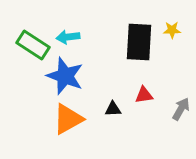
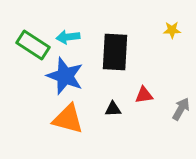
black rectangle: moved 24 px left, 10 px down
orange triangle: rotated 44 degrees clockwise
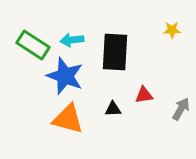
cyan arrow: moved 4 px right, 3 px down
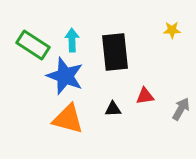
cyan arrow: rotated 95 degrees clockwise
black rectangle: rotated 9 degrees counterclockwise
red triangle: moved 1 px right, 1 px down
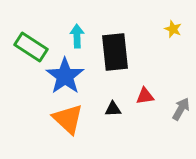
yellow star: moved 1 px right, 1 px up; rotated 24 degrees clockwise
cyan arrow: moved 5 px right, 4 px up
green rectangle: moved 2 px left, 2 px down
blue star: rotated 15 degrees clockwise
orange triangle: rotated 28 degrees clockwise
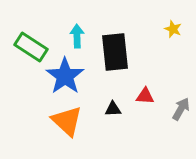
red triangle: rotated 12 degrees clockwise
orange triangle: moved 1 px left, 2 px down
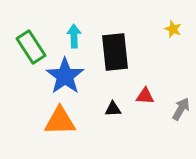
cyan arrow: moved 3 px left
green rectangle: rotated 24 degrees clockwise
orange triangle: moved 7 px left; rotated 44 degrees counterclockwise
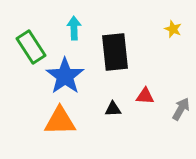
cyan arrow: moved 8 px up
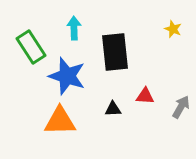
blue star: moved 2 px right; rotated 18 degrees counterclockwise
gray arrow: moved 2 px up
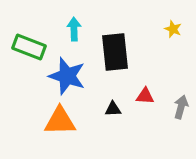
cyan arrow: moved 1 px down
green rectangle: moved 2 px left; rotated 36 degrees counterclockwise
gray arrow: rotated 15 degrees counterclockwise
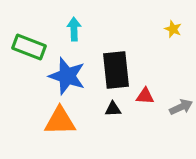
black rectangle: moved 1 px right, 18 px down
gray arrow: rotated 50 degrees clockwise
